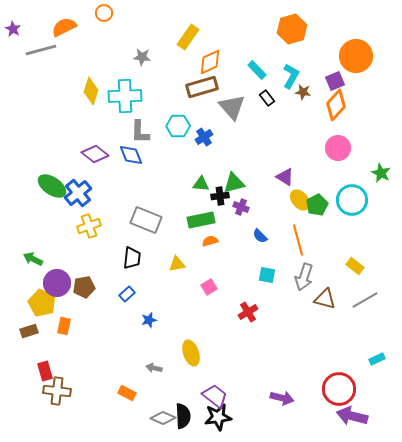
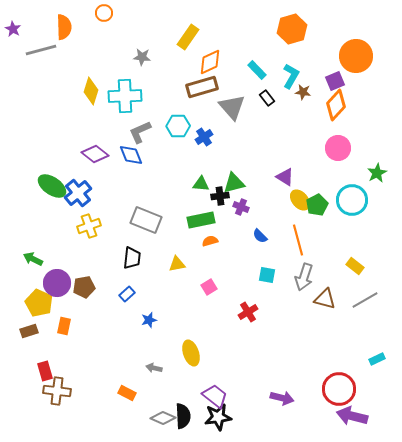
orange semicircle at (64, 27): rotated 115 degrees clockwise
gray L-shape at (140, 132): rotated 65 degrees clockwise
green star at (381, 173): moved 4 px left; rotated 18 degrees clockwise
yellow pentagon at (42, 303): moved 3 px left
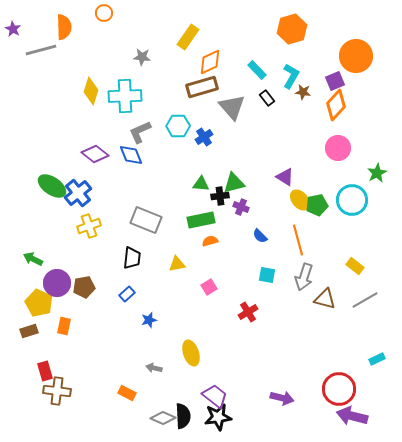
green pentagon at (317, 205): rotated 15 degrees clockwise
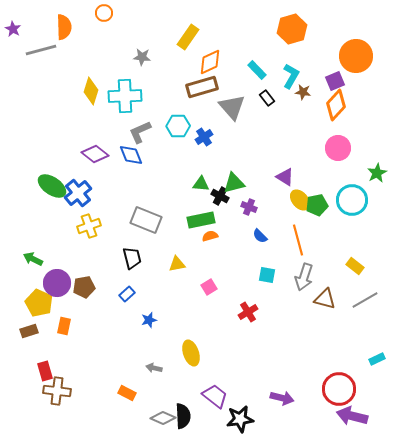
black cross at (220, 196): rotated 36 degrees clockwise
purple cross at (241, 207): moved 8 px right
orange semicircle at (210, 241): moved 5 px up
black trapezoid at (132, 258): rotated 20 degrees counterclockwise
black star at (218, 417): moved 22 px right, 2 px down
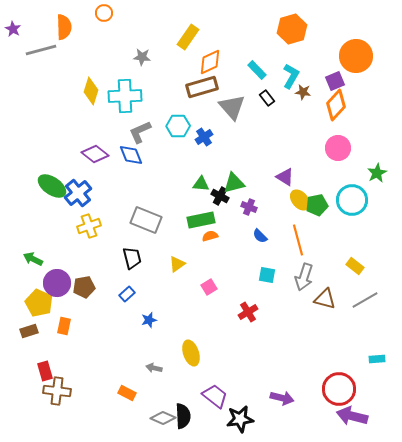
yellow triangle at (177, 264): rotated 24 degrees counterclockwise
cyan rectangle at (377, 359): rotated 21 degrees clockwise
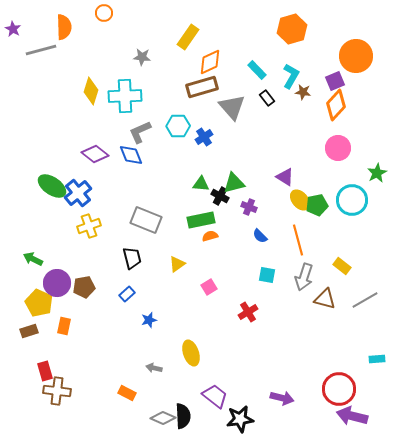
yellow rectangle at (355, 266): moved 13 px left
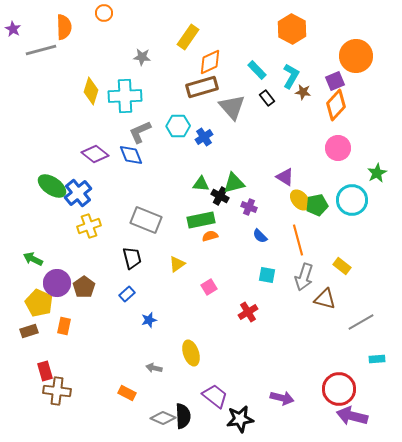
orange hexagon at (292, 29): rotated 16 degrees counterclockwise
brown pentagon at (84, 287): rotated 25 degrees counterclockwise
gray line at (365, 300): moved 4 px left, 22 px down
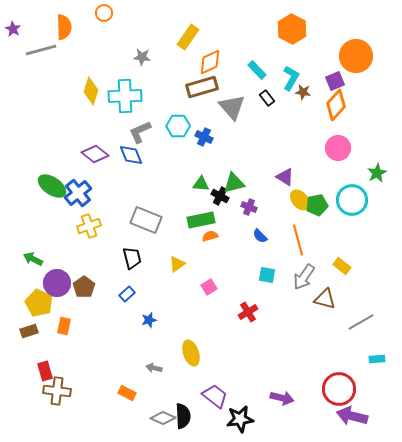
cyan L-shape at (291, 76): moved 2 px down
blue cross at (204, 137): rotated 30 degrees counterclockwise
gray arrow at (304, 277): rotated 16 degrees clockwise
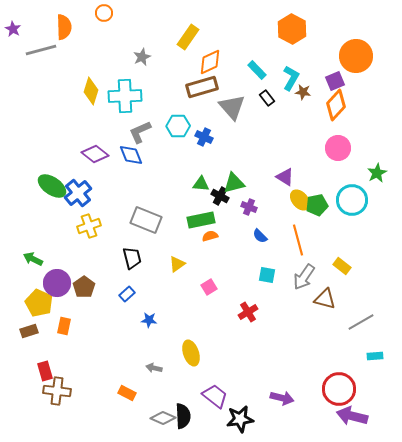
gray star at (142, 57): rotated 30 degrees counterclockwise
blue star at (149, 320): rotated 21 degrees clockwise
cyan rectangle at (377, 359): moved 2 px left, 3 px up
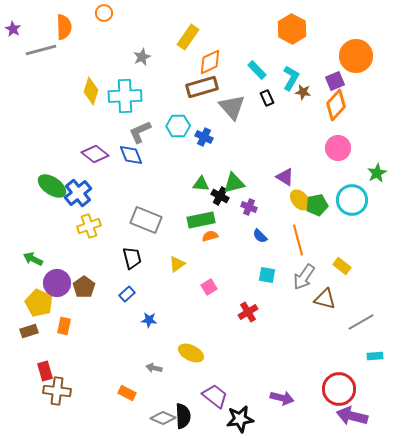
black rectangle at (267, 98): rotated 14 degrees clockwise
yellow ellipse at (191, 353): rotated 45 degrees counterclockwise
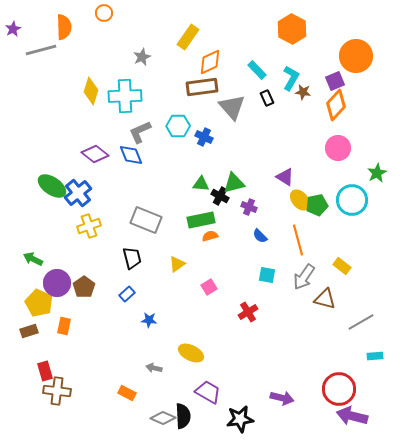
purple star at (13, 29): rotated 14 degrees clockwise
brown rectangle at (202, 87): rotated 8 degrees clockwise
purple trapezoid at (215, 396): moved 7 px left, 4 px up; rotated 8 degrees counterclockwise
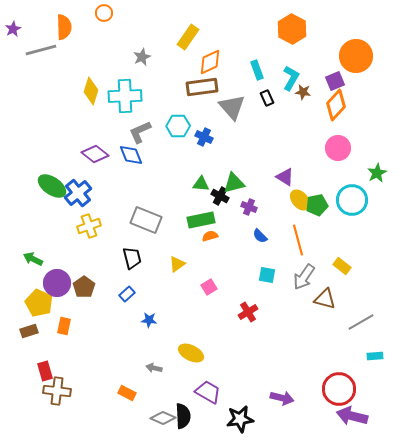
cyan rectangle at (257, 70): rotated 24 degrees clockwise
